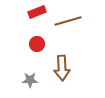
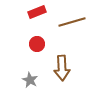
brown line: moved 4 px right, 1 px down
gray star: rotated 28 degrees clockwise
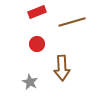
gray star: moved 2 px down
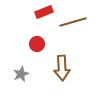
red rectangle: moved 7 px right
brown line: moved 1 px right
gray star: moved 9 px left, 8 px up; rotated 21 degrees clockwise
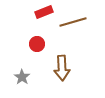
gray star: moved 1 px right, 3 px down; rotated 14 degrees counterclockwise
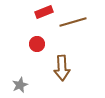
gray star: moved 2 px left, 8 px down; rotated 14 degrees clockwise
